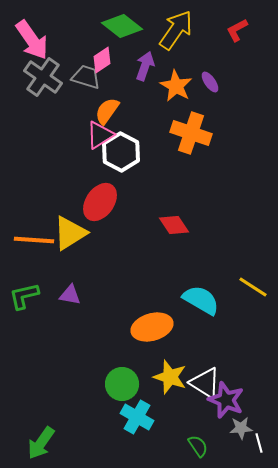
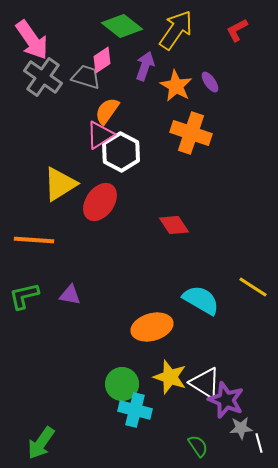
yellow triangle: moved 10 px left, 49 px up
cyan cross: moved 2 px left, 7 px up; rotated 16 degrees counterclockwise
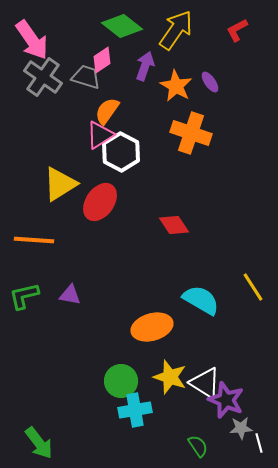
yellow line: rotated 24 degrees clockwise
green circle: moved 1 px left, 3 px up
cyan cross: rotated 24 degrees counterclockwise
green arrow: moved 2 px left; rotated 72 degrees counterclockwise
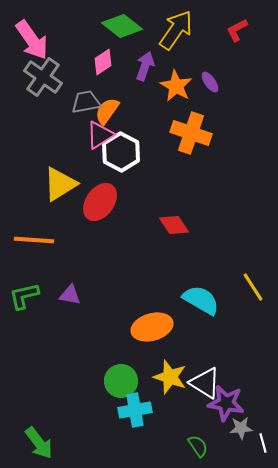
pink diamond: moved 1 px right, 2 px down
gray trapezoid: moved 25 px down; rotated 28 degrees counterclockwise
purple star: moved 3 px down; rotated 12 degrees counterclockwise
white line: moved 4 px right
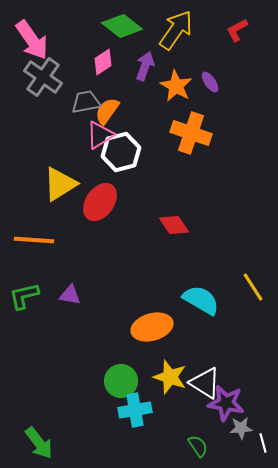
white hexagon: rotated 18 degrees clockwise
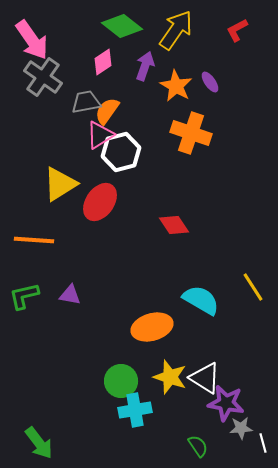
white triangle: moved 5 px up
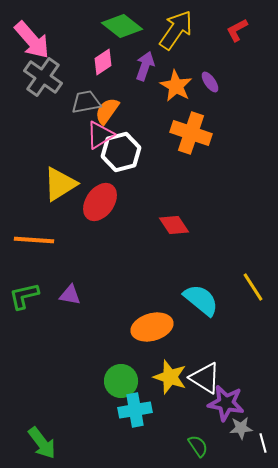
pink arrow: rotated 6 degrees counterclockwise
cyan semicircle: rotated 9 degrees clockwise
green arrow: moved 3 px right
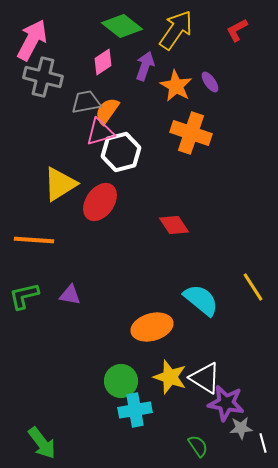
pink arrow: rotated 111 degrees counterclockwise
gray cross: rotated 21 degrees counterclockwise
pink triangle: moved 3 px up; rotated 16 degrees clockwise
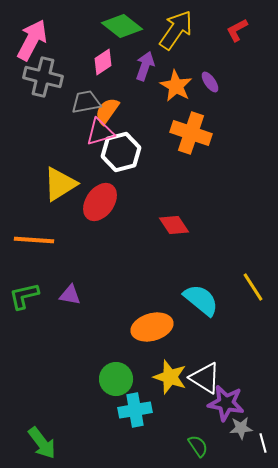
green circle: moved 5 px left, 2 px up
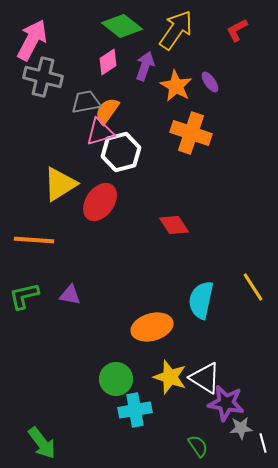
pink diamond: moved 5 px right
cyan semicircle: rotated 117 degrees counterclockwise
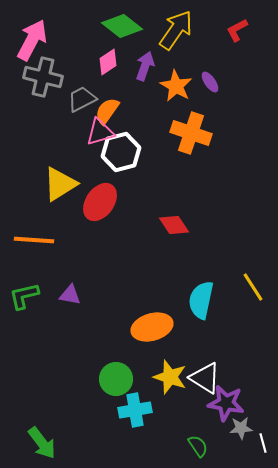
gray trapezoid: moved 4 px left, 3 px up; rotated 16 degrees counterclockwise
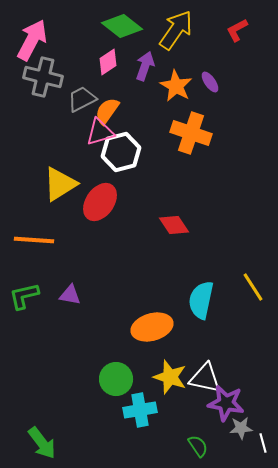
white triangle: rotated 20 degrees counterclockwise
cyan cross: moved 5 px right
